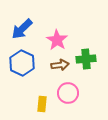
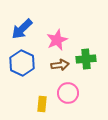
pink star: rotated 15 degrees clockwise
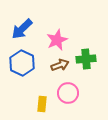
brown arrow: rotated 12 degrees counterclockwise
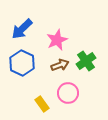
green cross: moved 2 px down; rotated 30 degrees counterclockwise
yellow rectangle: rotated 42 degrees counterclockwise
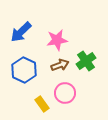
blue arrow: moved 1 px left, 3 px down
pink star: rotated 15 degrees clockwise
blue hexagon: moved 2 px right, 7 px down
pink circle: moved 3 px left
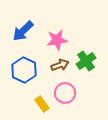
blue arrow: moved 2 px right, 1 px up
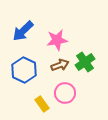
green cross: moved 1 px left, 1 px down
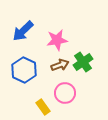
green cross: moved 2 px left
yellow rectangle: moved 1 px right, 3 px down
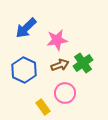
blue arrow: moved 3 px right, 3 px up
green cross: moved 1 px down
